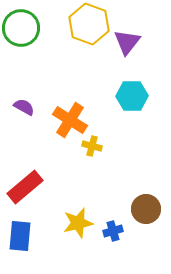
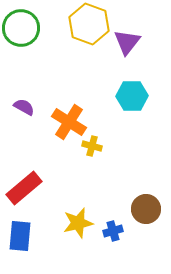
orange cross: moved 1 px left, 2 px down
red rectangle: moved 1 px left, 1 px down
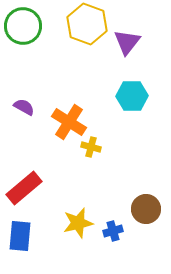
yellow hexagon: moved 2 px left
green circle: moved 2 px right, 2 px up
yellow cross: moved 1 px left, 1 px down
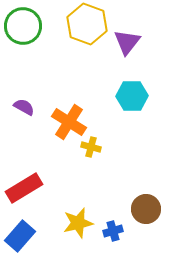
red rectangle: rotated 9 degrees clockwise
blue rectangle: rotated 36 degrees clockwise
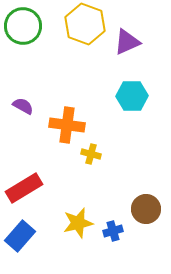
yellow hexagon: moved 2 px left
purple triangle: rotated 28 degrees clockwise
purple semicircle: moved 1 px left, 1 px up
orange cross: moved 2 px left, 3 px down; rotated 24 degrees counterclockwise
yellow cross: moved 7 px down
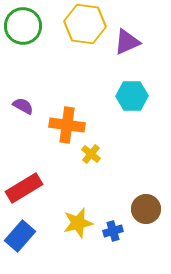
yellow hexagon: rotated 12 degrees counterclockwise
yellow cross: rotated 24 degrees clockwise
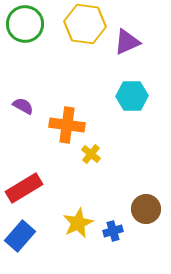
green circle: moved 2 px right, 2 px up
yellow star: rotated 12 degrees counterclockwise
